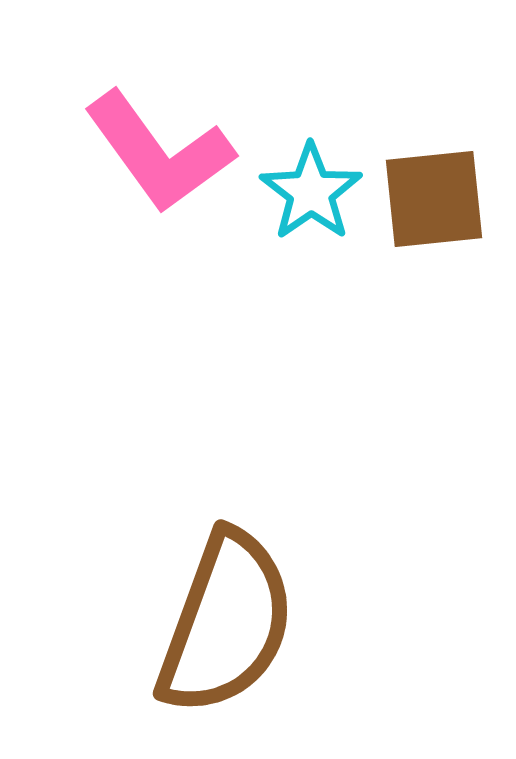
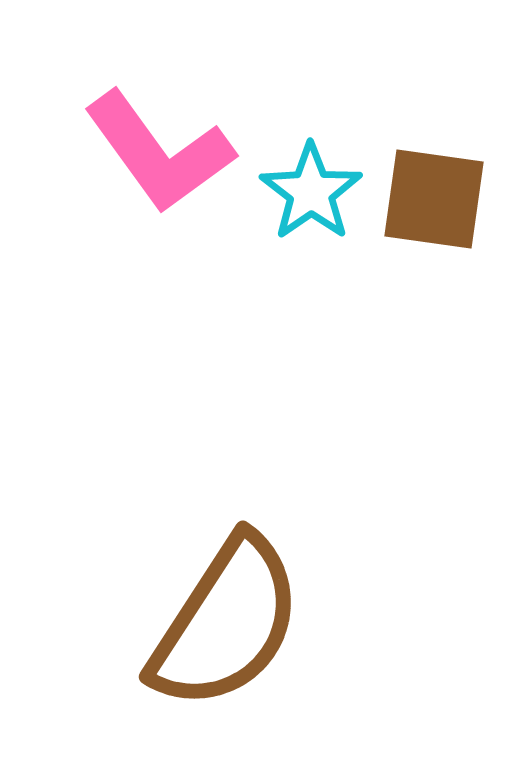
brown square: rotated 14 degrees clockwise
brown semicircle: rotated 13 degrees clockwise
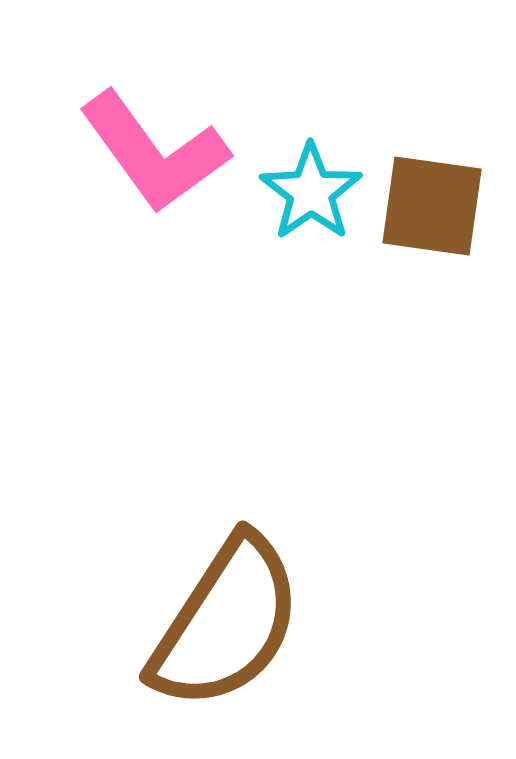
pink L-shape: moved 5 px left
brown square: moved 2 px left, 7 px down
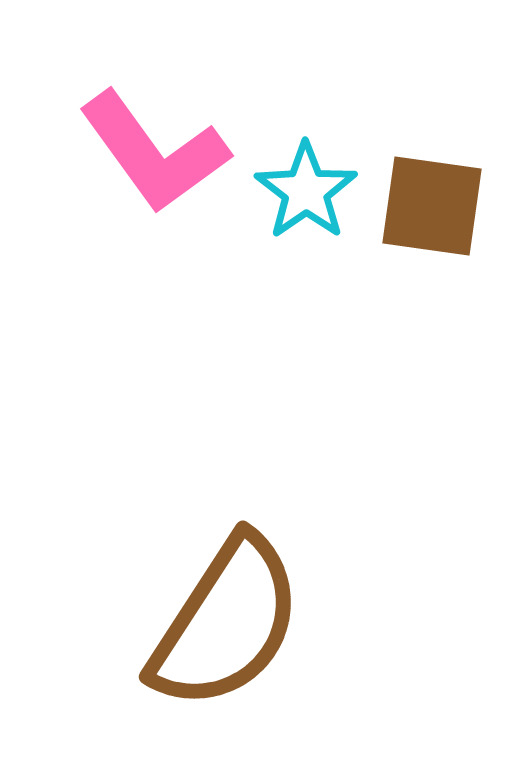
cyan star: moved 5 px left, 1 px up
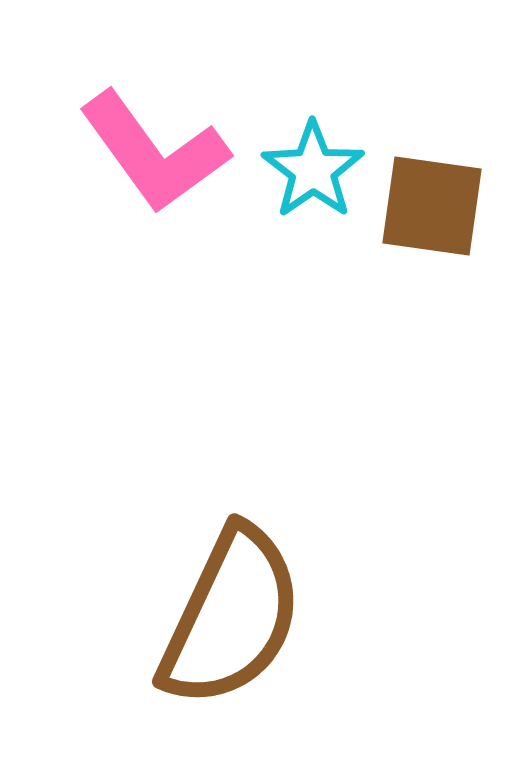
cyan star: moved 7 px right, 21 px up
brown semicircle: moved 5 px right, 6 px up; rotated 8 degrees counterclockwise
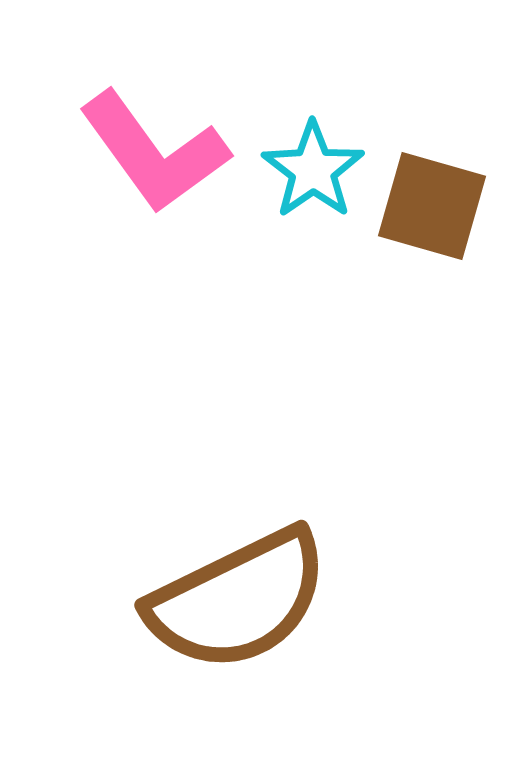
brown square: rotated 8 degrees clockwise
brown semicircle: moved 7 px right, 17 px up; rotated 39 degrees clockwise
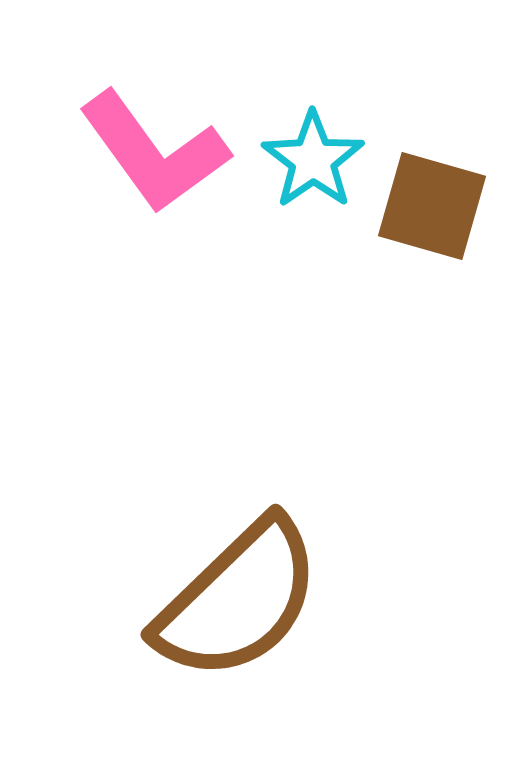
cyan star: moved 10 px up
brown semicircle: rotated 18 degrees counterclockwise
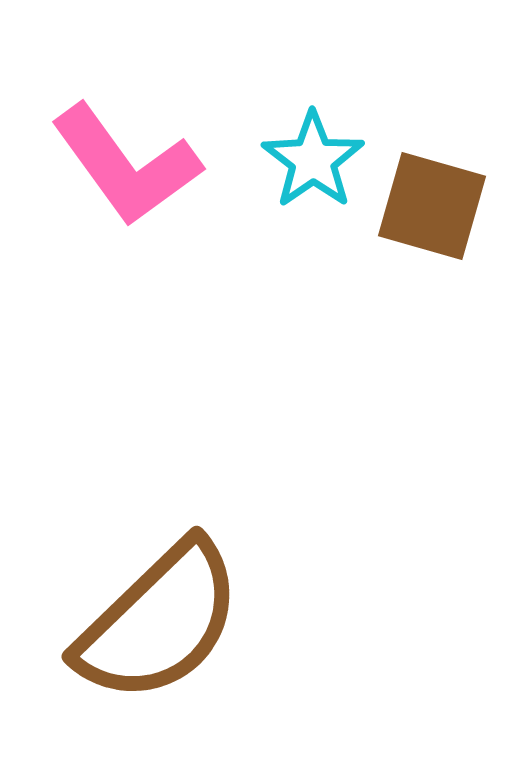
pink L-shape: moved 28 px left, 13 px down
brown semicircle: moved 79 px left, 22 px down
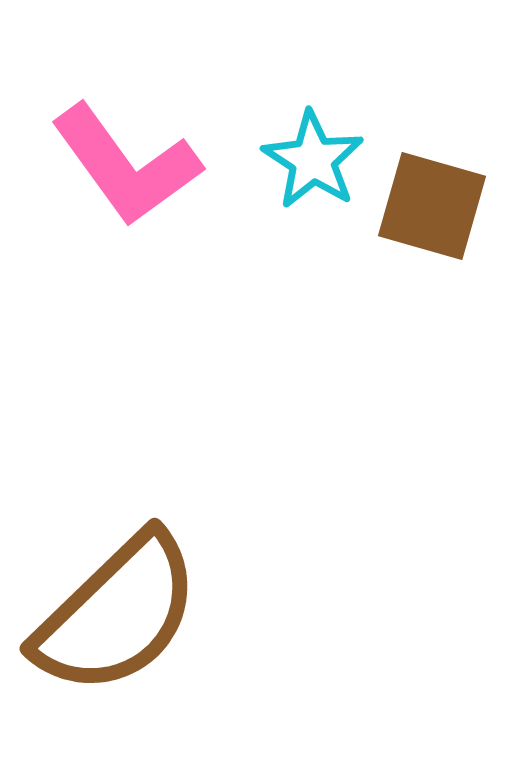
cyan star: rotated 4 degrees counterclockwise
brown semicircle: moved 42 px left, 8 px up
